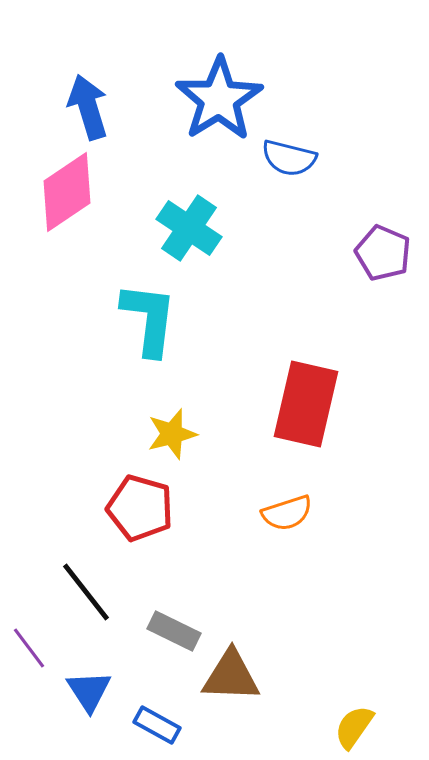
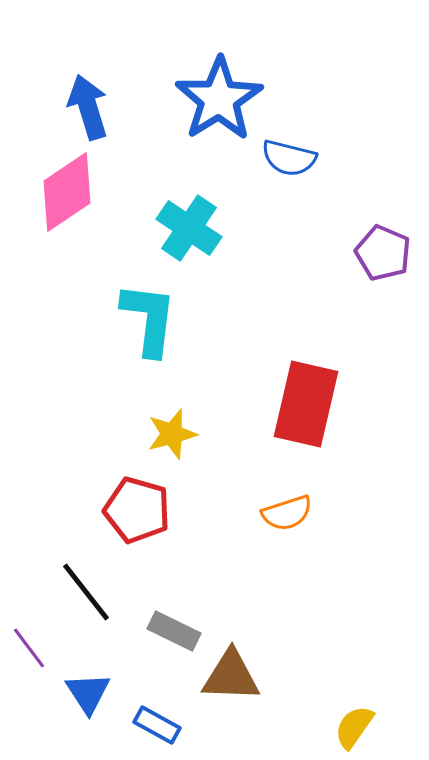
red pentagon: moved 3 px left, 2 px down
blue triangle: moved 1 px left, 2 px down
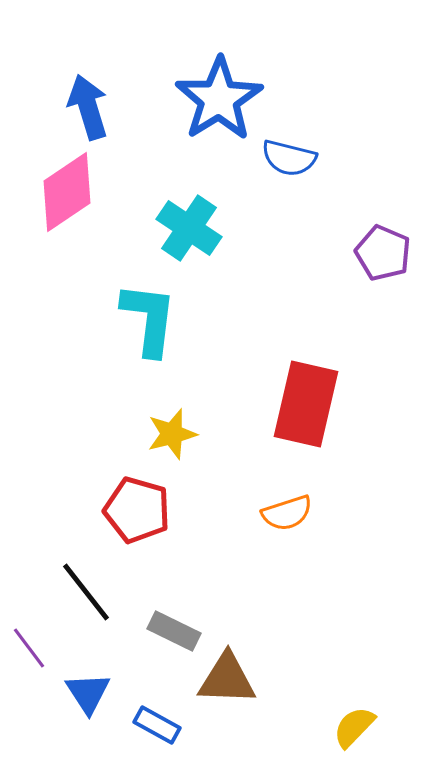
brown triangle: moved 4 px left, 3 px down
yellow semicircle: rotated 9 degrees clockwise
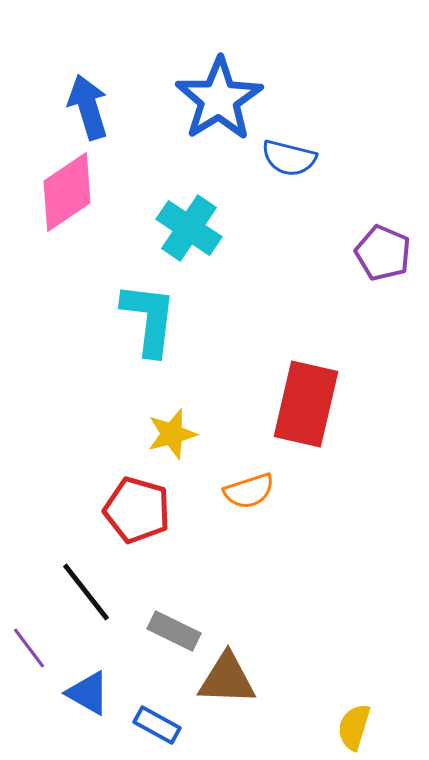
orange semicircle: moved 38 px left, 22 px up
blue triangle: rotated 27 degrees counterclockwise
yellow semicircle: rotated 27 degrees counterclockwise
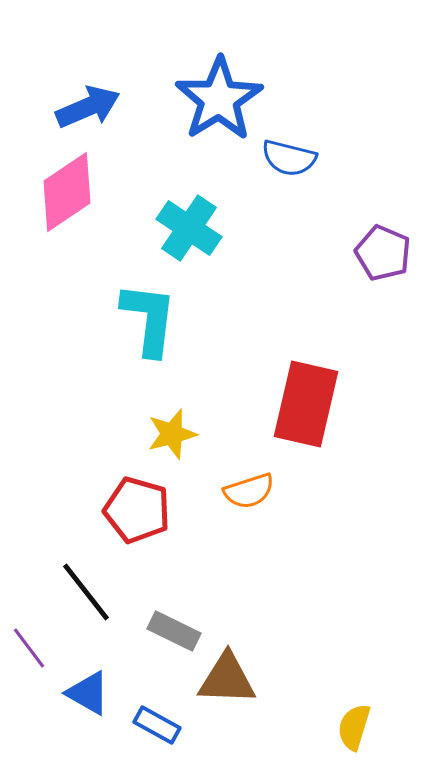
blue arrow: rotated 84 degrees clockwise
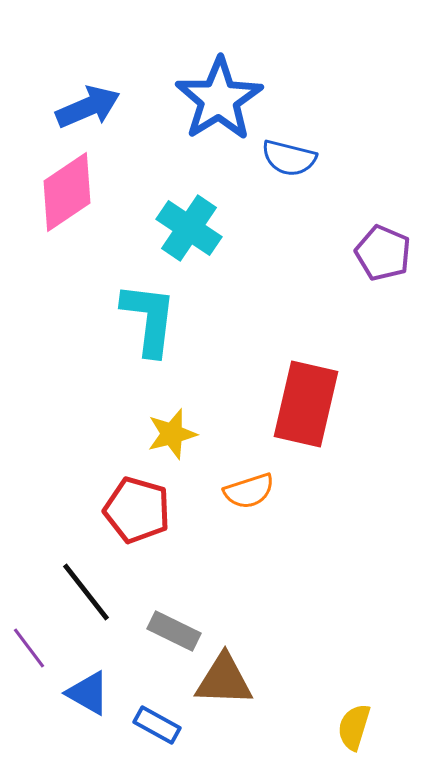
brown triangle: moved 3 px left, 1 px down
